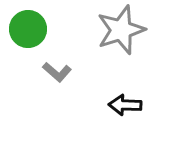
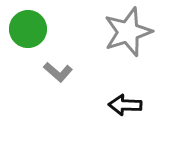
gray star: moved 7 px right, 2 px down
gray L-shape: moved 1 px right
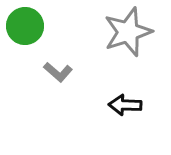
green circle: moved 3 px left, 3 px up
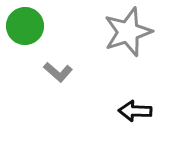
black arrow: moved 10 px right, 6 px down
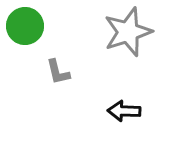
gray L-shape: rotated 36 degrees clockwise
black arrow: moved 11 px left
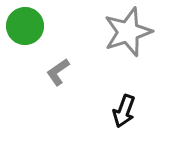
gray L-shape: rotated 68 degrees clockwise
black arrow: rotated 72 degrees counterclockwise
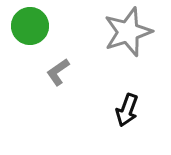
green circle: moved 5 px right
black arrow: moved 3 px right, 1 px up
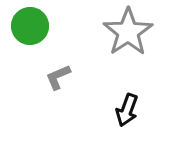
gray star: rotated 15 degrees counterclockwise
gray L-shape: moved 5 px down; rotated 12 degrees clockwise
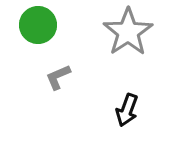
green circle: moved 8 px right, 1 px up
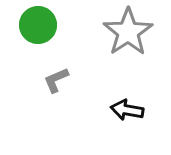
gray L-shape: moved 2 px left, 3 px down
black arrow: rotated 80 degrees clockwise
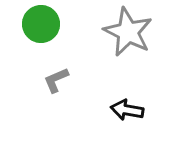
green circle: moved 3 px right, 1 px up
gray star: rotated 12 degrees counterclockwise
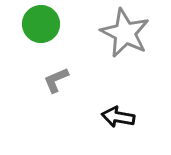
gray star: moved 3 px left, 1 px down
black arrow: moved 9 px left, 7 px down
